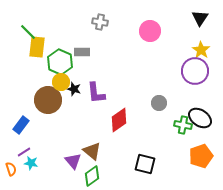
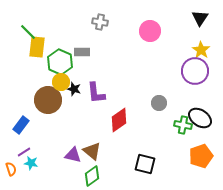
purple triangle: moved 6 px up; rotated 36 degrees counterclockwise
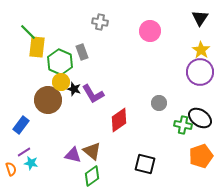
gray rectangle: rotated 70 degrees clockwise
purple circle: moved 5 px right, 1 px down
purple L-shape: moved 3 px left, 1 px down; rotated 25 degrees counterclockwise
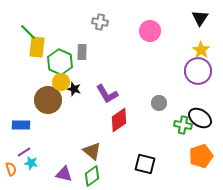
gray rectangle: rotated 21 degrees clockwise
purple circle: moved 2 px left, 1 px up
purple L-shape: moved 14 px right
blue rectangle: rotated 54 degrees clockwise
purple triangle: moved 9 px left, 19 px down
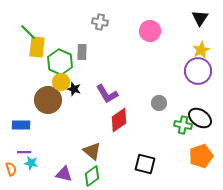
yellow star: rotated 12 degrees clockwise
purple line: rotated 32 degrees clockwise
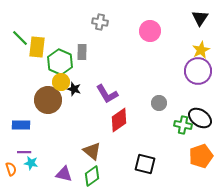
green line: moved 8 px left, 6 px down
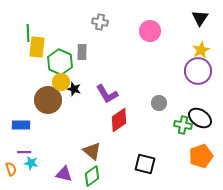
green line: moved 8 px right, 5 px up; rotated 42 degrees clockwise
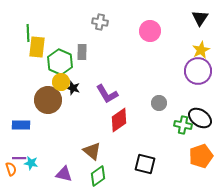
black star: moved 1 px left, 1 px up
purple line: moved 5 px left, 6 px down
green diamond: moved 6 px right
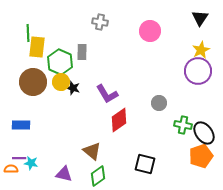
brown circle: moved 15 px left, 18 px up
black ellipse: moved 4 px right, 15 px down; rotated 20 degrees clockwise
orange semicircle: rotated 72 degrees counterclockwise
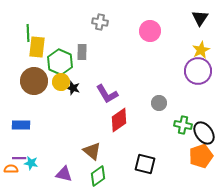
brown circle: moved 1 px right, 1 px up
